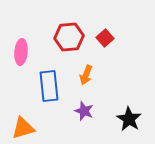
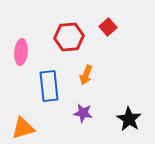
red square: moved 3 px right, 11 px up
purple star: moved 1 px left, 2 px down; rotated 12 degrees counterclockwise
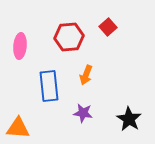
pink ellipse: moved 1 px left, 6 px up
orange triangle: moved 5 px left; rotated 20 degrees clockwise
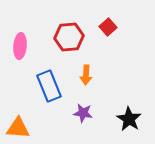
orange arrow: rotated 18 degrees counterclockwise
blue rectangle: rotated 16 degrees counterclockwise
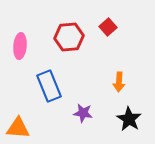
orange arrow: moved 33 px right, 7 px down
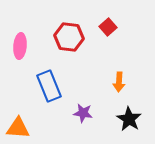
red hexagon: rotated 12 degrees clockwise
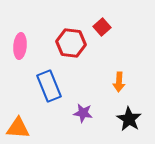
red square: moved 6 px left
red hexagon: moved 2 px right, 6 px down
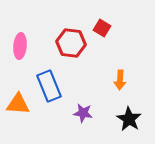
red square: moved 1 px down; rotated 18 degrees counterclockwise
orange arrow: moved 1 px right, 2 px up
orange triangle: moved 24 px up
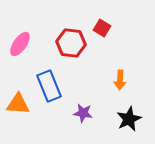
pink ellipse: moved 2 px up; rotated 30 degrees clockwise
black star: rotated 15 degrees clockwise
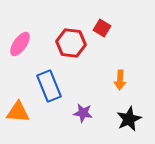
orange triangle: moved 8 px down
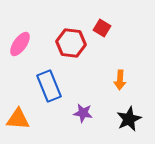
orange triangle: moved 7 px down
